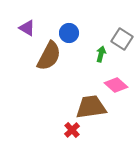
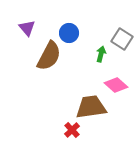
purple triangle: rotated 18 degrees clockwise
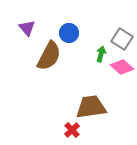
pink diamond: moved 6 px right, 18 px up
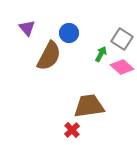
green arrow: rotated 14 degrees clockwise
brown trapezoid: moved 2 px left, 1 px up
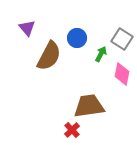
blue circle: moved 8 px right, 5 px down
pink diamond: moved 7 px down; rotated 60 degrees clockwise
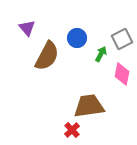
gray square: rotated 30 degrees clockwise
brown semicircle: moved 2 px left
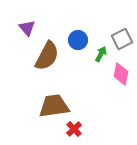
blue circle: moved 1 px right, 2 px down
pink diamond: moved 1 px left
brown trapezoid: moved 35 px left
red cross: moved 2 px right, 1 px up
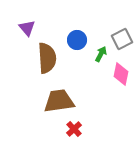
blue circle: moved 1 px left
brown semicircle: moved 2 px down; rotated 32 degrees counterclockwise
brown trapezoid: moved 5 px right, 5 px up
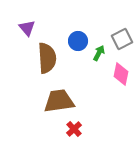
blue circle: moved 1 px right, 1 px down
green arrow: moved 2 px left, 1 px up
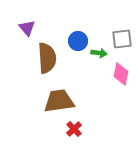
gray square: rotated 20 degrees clockwise
green arrow: rotated 70 degrees clockwise
